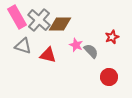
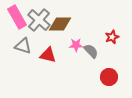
pink star: rotated 24 degrees counterclockwise
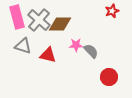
pink rectangle: rotated 15 degrees clockwise
red star: moved 26 px up
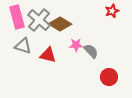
brown diamond: rotated 30 degrees clockwise
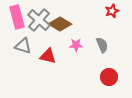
gray semicircle: moved 11 px right, 6 px up; rotated 21 degrees clockwise
red triangle: moved 1 px down
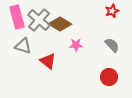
gray semicircle: moved 10 px right; rotated 21 degrees counterclockwise
red triangle: moved 5 px down; rotated 24 degrees clockwise
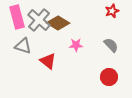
brown diamond: moved 2 px left, 1 px up
gray semicircle: moved 1 px left
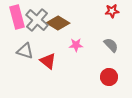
red star: rotated 16 degrees clockwise
gray cross: moved 2 px left
gray triangle: moved 2 px right, 5 px down
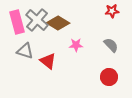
pink rectangle: moved 5 px down
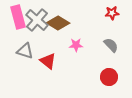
red star: moved 2 px down
pink rectangle: moved 1 px right, 5 px up
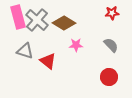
brown diamond: moved 6 px right
